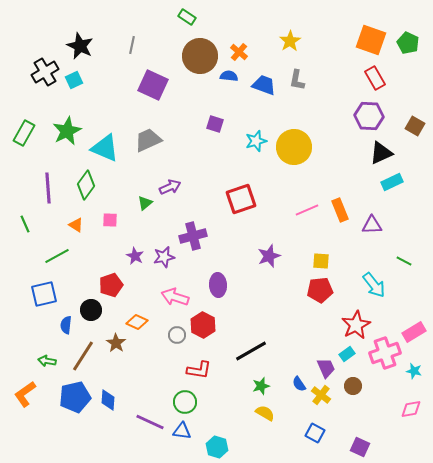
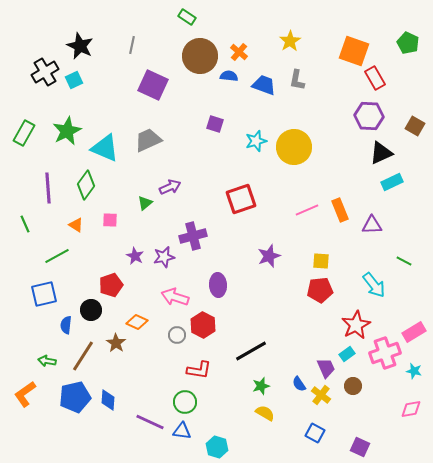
orange square at (371, 40): moved 17 px left, 11 px down
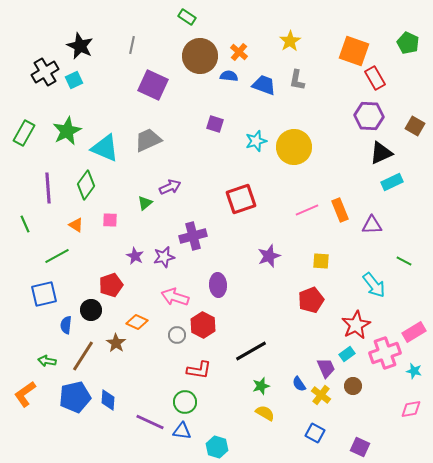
red pentagon at (320, 290): moved 9 px left, 10 px down; rotated 15 degrees counterclockwise
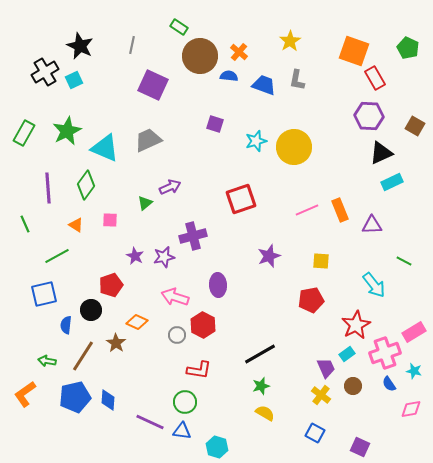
green rectangle at (187, 17): moved 8 px left, 10 px down
green pentagon at (408, 43): moved 5 px down
red pentagon at (311, 300): rotated 10 degrees clockwise
black line at (251, 351): moved 9 px right, 3 px down
blue semicircle at (299, 384): moved 90 px right
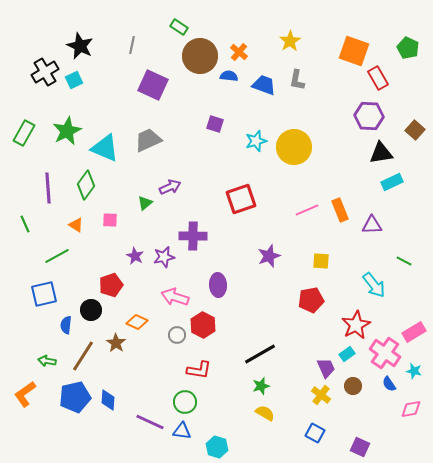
red rectangle at (375, 78): moved 3 px right
brown square at (415, 126): moved 4 px down; rotated 12 degrees clockwise
black triangle at (381, 153): rotated 15 degrees clockwise
purple cross at (193, 236): rotated 16 degrees clockwise
pink cross at (385, 353): rotated 36 degrees counterclockwise
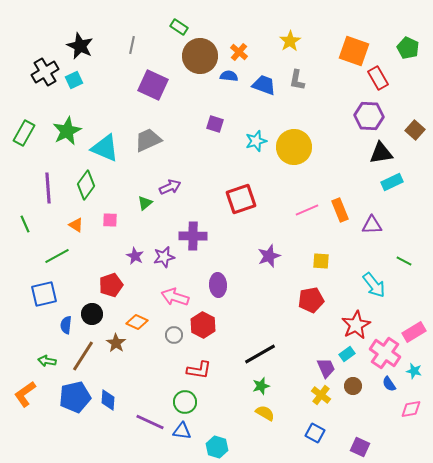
black circle at (91, 310): moved 1 px right, 4 px down
gray circle at (177, 335): moved 3 px left
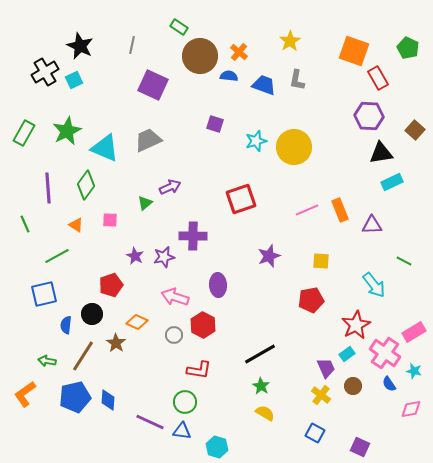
green star at (261, 386): rotated 24 degrees counterclockwise
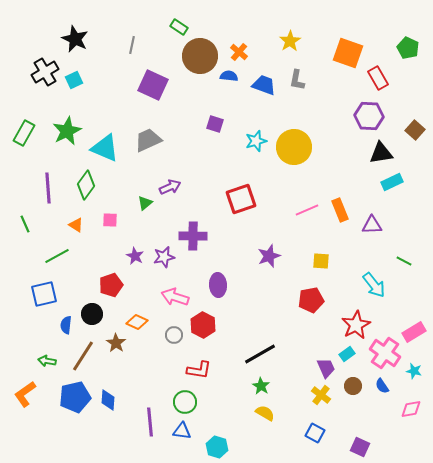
black star at (80, 46): moved 5 px left, 7 px up
orange square at (354, 51): moved 6 px left, 2 px down
blue semicircle at (389, 384): moved 7 px left, 2 px down
purple line at (150, 422): rotated 60 degrees clockwise
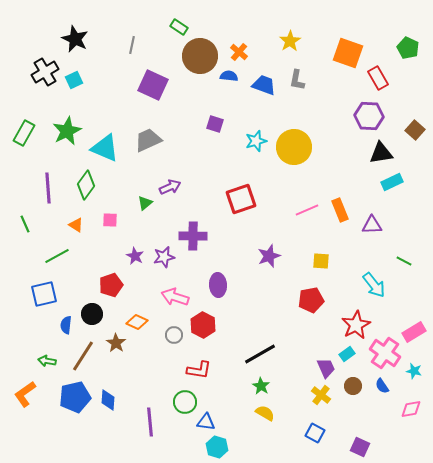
blue triangle at (182, 431): moved 24 px right, 9 px up
